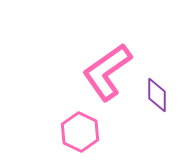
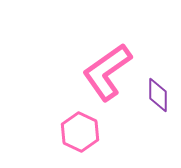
purple diamond: moved 1 px right
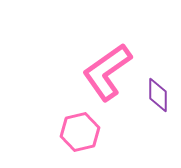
pink hexagon: rotated 21 degrees clockwise
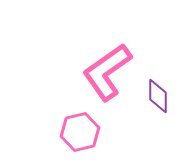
purple diamond: moved 1 px down
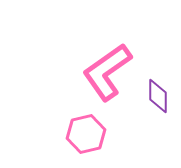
pink hexagon: moved 6 px right, 2 px down
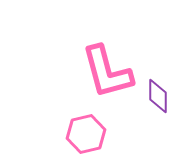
pink L-shape: rotated 70 degrees counterclockwise
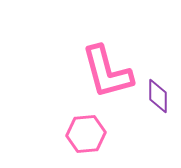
pink hexagon: rotated 9 degrees clockwise
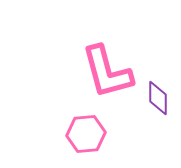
purple diamond: moved 2 px down
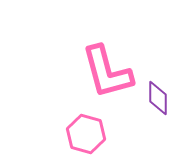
pink hexagon: rotated 21 degrees clockwise
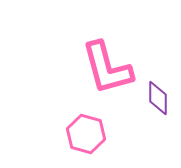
pink L-shape: moved 4 px up
